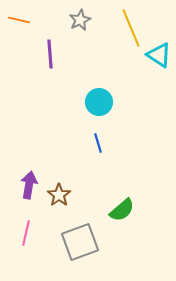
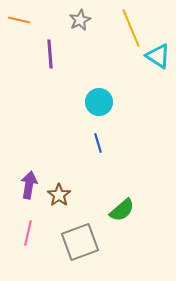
cyan triangle: moved 1 px left, 1 px down
pink line: moved 2 px right
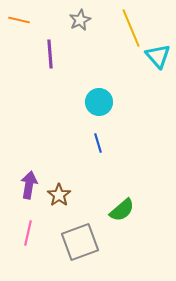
cyan triangle: rotated 16 degrees clockwise
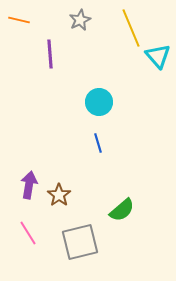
pink line: rotated 45 degrees counterclockwise
gray square: rotated 6 degrees clockwise
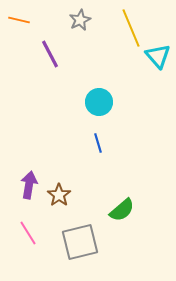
purple line: rotated 24 degrees counterclockwise
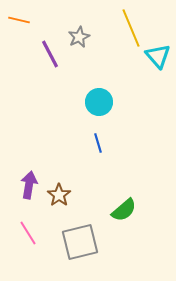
gray star: moved 1 px left, 17 px down
green semicircle: moved 2 px right
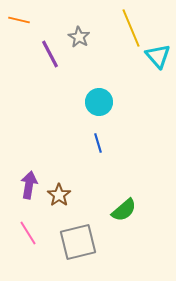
gray star: rotated 15 degrees counterclockwise
gray square: moved 2 px left
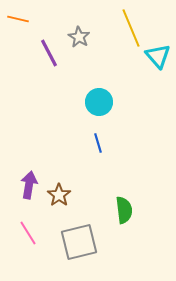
orange line: moved 1 px left, 1 px up
purple line: moved 1 px left, 1 px up
green semicircle: rotated 56 degrees counterclockwise
gray square: moved 1 px right
